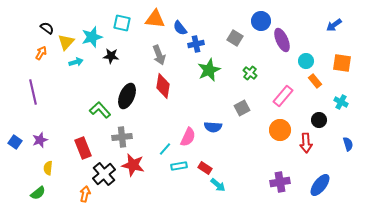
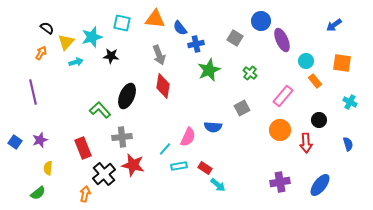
cyan cross at (341, 102): moved 9 px right
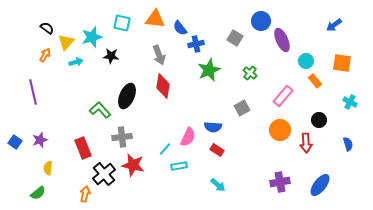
orange arrow at (41, 53): moved 4 px right, 2 px down
red rectangle at (205, 168): moved 12 px right, 18 px up
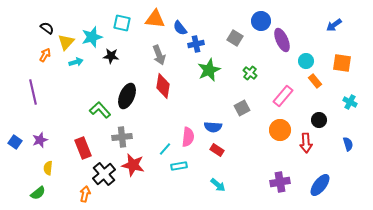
pink semicircle at (188, 137): rotated 18 degrees counterclockwise
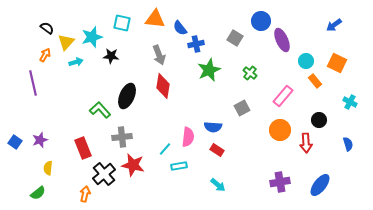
orange square at (342, 63): moved 5 px left; rotated 18 degrees clockwise
purple line at (33, 92): moved 9 px up
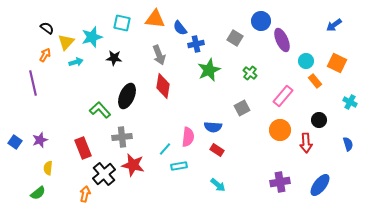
black star at (111, 56): moved 3 px right, 2 px down
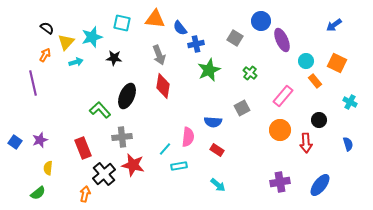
blue semicircle at (213, 127): moved 5 px up
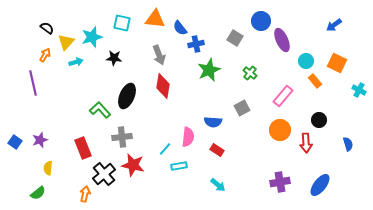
cyan cross at (350, 102): moved 9 px right, 12 px up
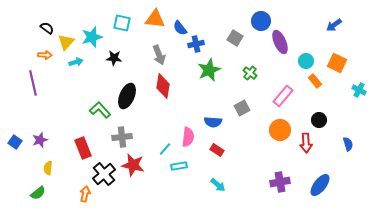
purple ellipse at (282, 40): moved 2 px left, 2 px down
orange arrow at (45, 55): rotated 64 degrees clockwise
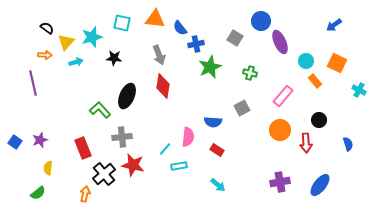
green star at (209, 70): moved 1 px right, 3 px up
green cross at (250, 73): rotated 24 degrees counterclockwise
